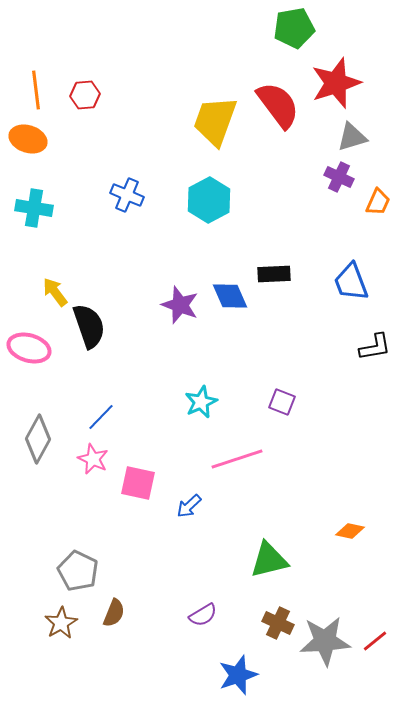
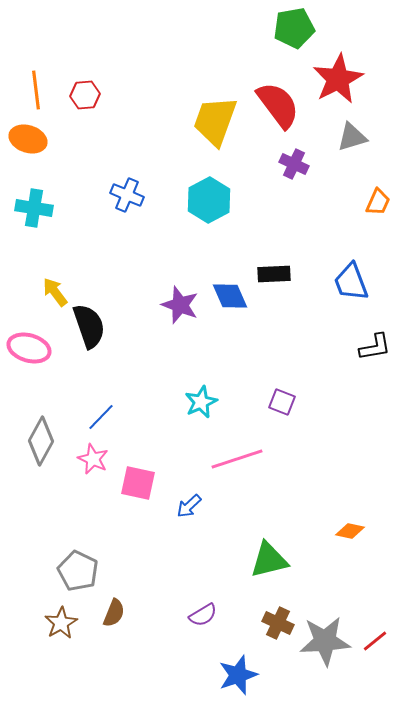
red star: moved 2 px right, 4 px up; rotated 9 degrees counterclockwise
purple cross: moved 45 px left, 13 px up
gray diamond: moved 3 px right, 2 px down
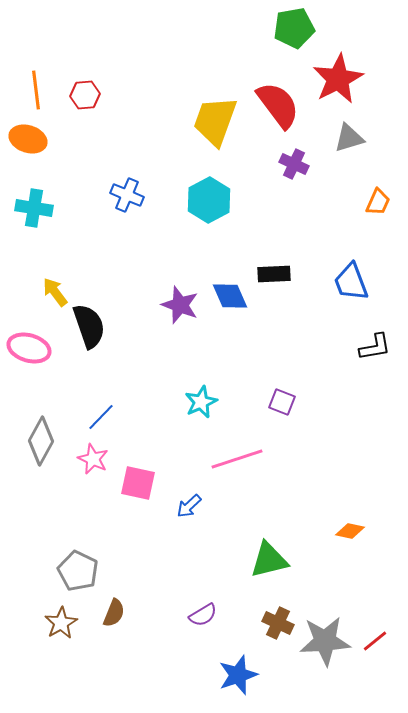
gray triangle: moved 3 px left, 1 px down
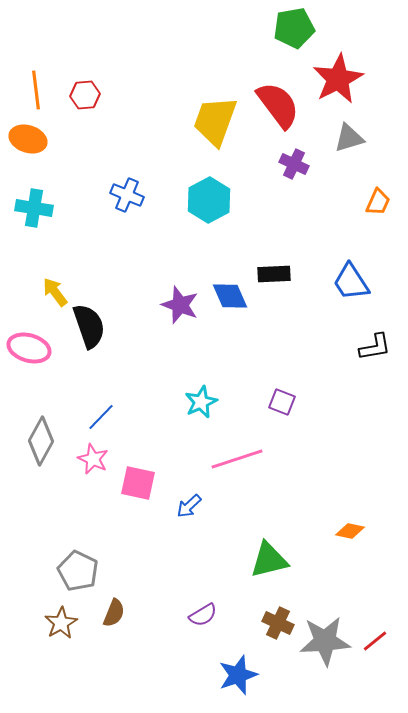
blue trapezoid: rotated 12 degrees counterclockwise
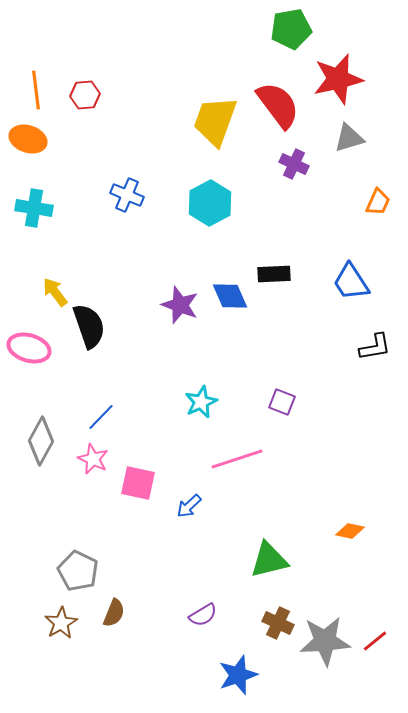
green pentagon: moved 3 px left, 1 px down
red star: rotated 15 degrees clockwise
cyan hexagon: moved 1 px right, 3 px down
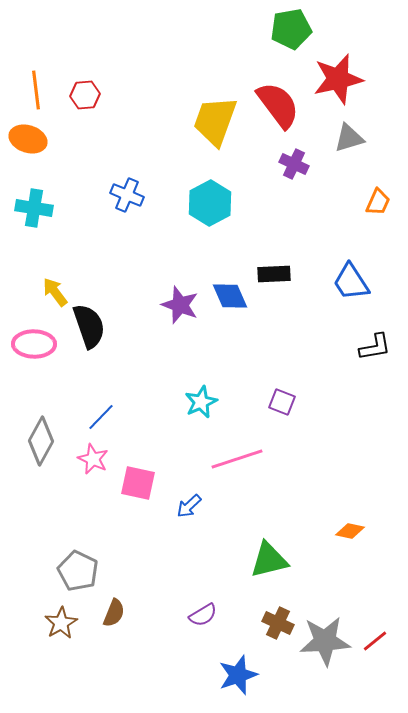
pink ellipse: moved 5 px right, 4 px up; rotated 15 degrees counterclockwise
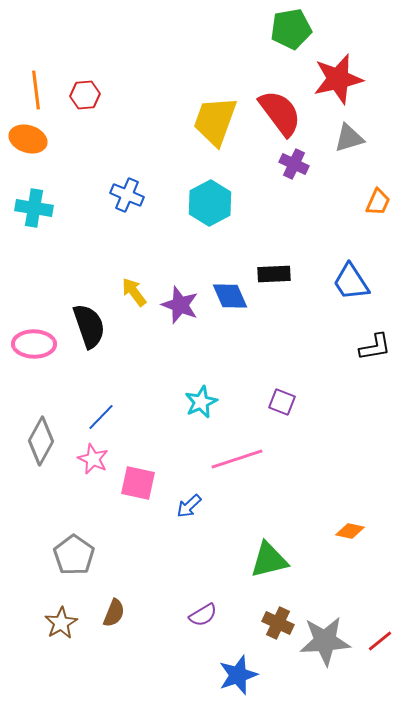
red semicircle: moved 2 px right, 8 px down
yellow arrow: moved 79 px right
gray pentagon: moved 4 px left, 16 px up; rotated 9 degrees clockwise
red line: moved 5 px right
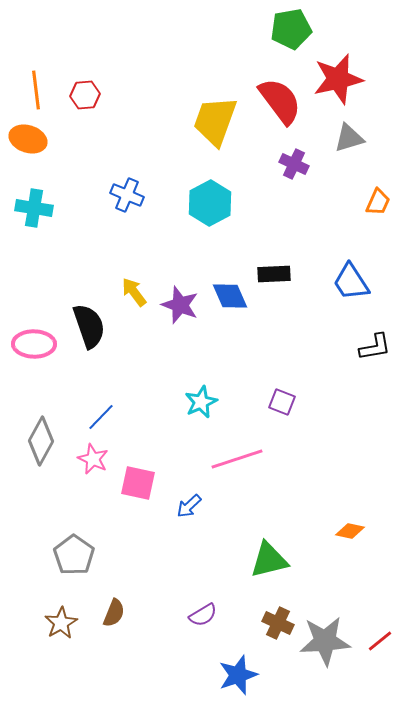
red semicircle: moved 12 px up
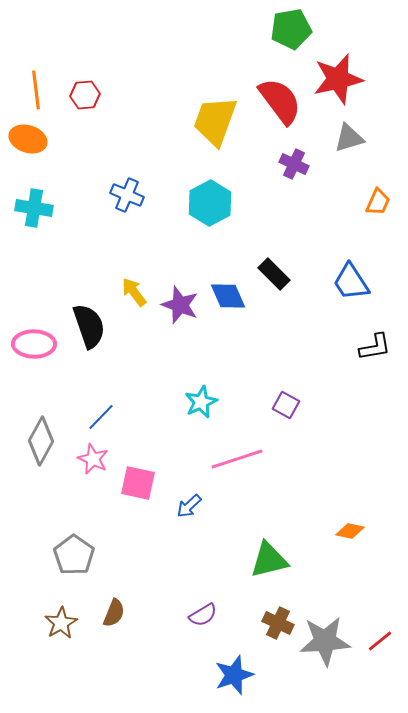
black rectangle: rotated 48 degrees clockwise
blue diamond: moved 2 px left
purple square: moved 4 px right, 3 px down; rotated 8 degrees clockwise
blue star: moved 4 px left
